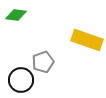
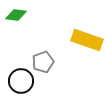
black circle: moved 1 px down
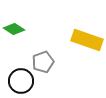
green diamond: moved 2 px left, 14 px down; rotated 25 degrees clockwise
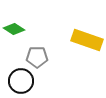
gray pentagon: moved 6 px left, 5 px up; rotated 20 degrees clockwise
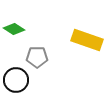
black circle: moved 5 px left, 1 px up
